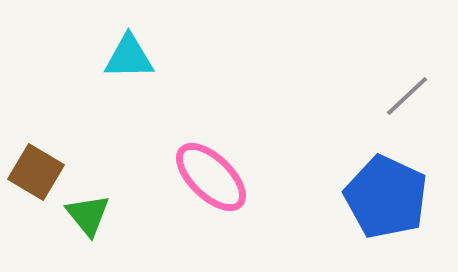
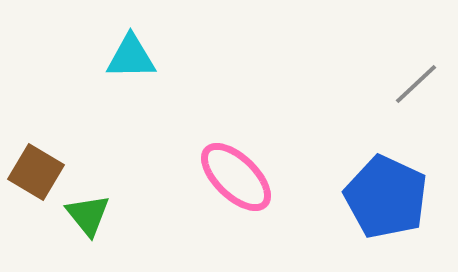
cyan triangle: moved 2 px right
gray line: moved 9 px right, 12 px up
pink ellipse: moved 25 px right
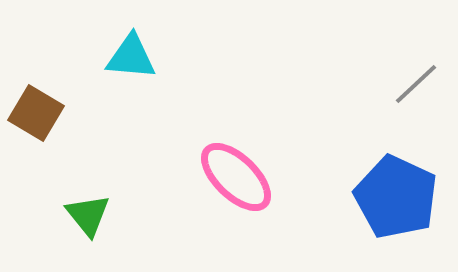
cyan triangle: rotated 6 degrees clockwise
brown square: moved 59 px up
blue pentagon: moved 10 px right
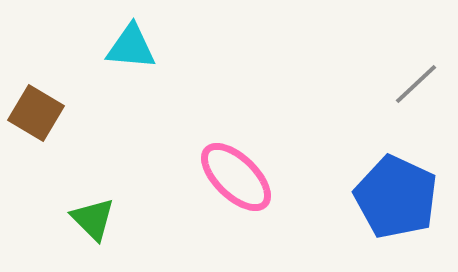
cyan triangle: moved 10 px up
green triangle: moved 5 px right, 4 px down; rotated 6 degrees counterclockwise
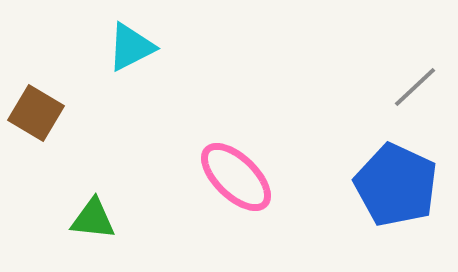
cyan triangle: rotated 32 degrees counterclockwise
gray line: moved 1 px left, 3 px down
blue pentagon: moved 12 px up
green triangle: rotated 39 degrees counterclockwise
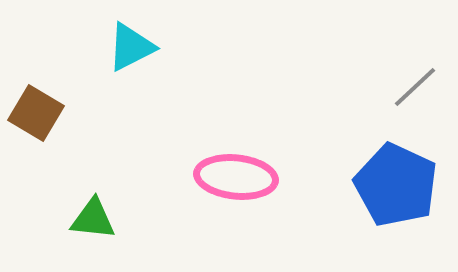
pink ellipse: rotated 38 degrees counterclockwise
